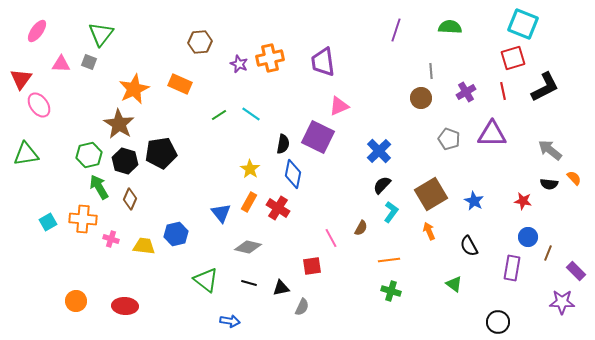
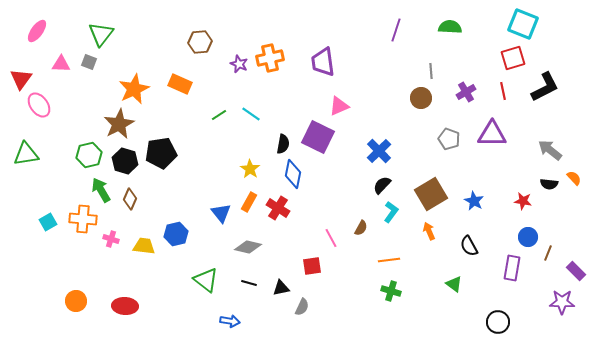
brown star at (119, 124): rotated 12 degrees clockwise
green arrow at (99, 187): moved 2 px right, 3 px down
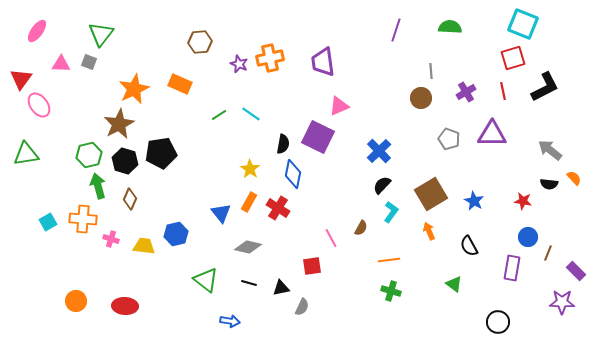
green arrow at (101, 190): moved 3 px left, 4 px up; rotated 15 degrees clockwise
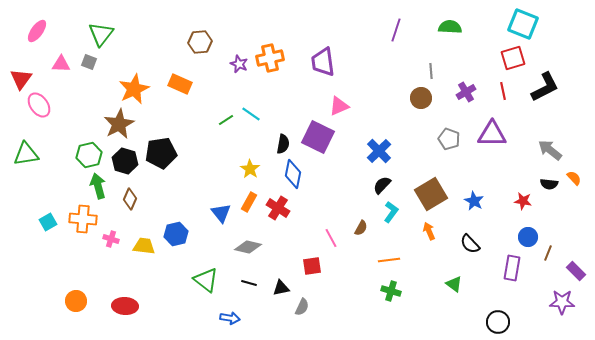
green line at (219, 115): moved 7 px right, 5 px down
black semicircle at (469, 246): moved 1 px right, 2 px up; rotated 15 degrees counterclockwise
blue arrow at (230, 321): moved 3 px up
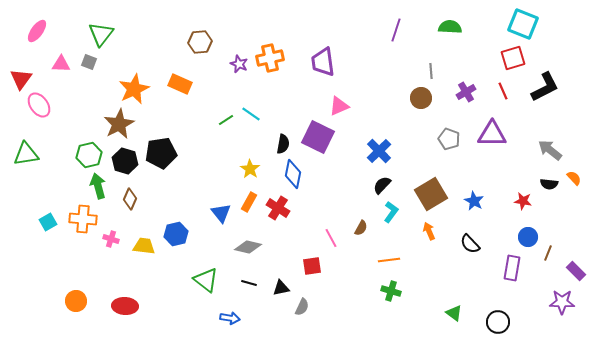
red line at (503, 91): rotated 12 degrees counterclockwise
green triangle at (454, 284): moved 29 px down
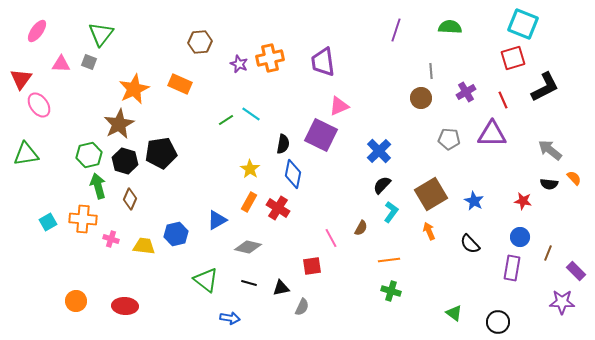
red line at (503, 91): moved 9 px down
purple square at (318, 137): moved 3 px right, 2 px up
gray pentagon at (449, 139): rotated 15 degrees counterclockwise
blue triangle at (221, 213): moved 4 px left, 7 px down; rotated 40 degrees clockwise
blue circle at (528, 237): moved 8 px left
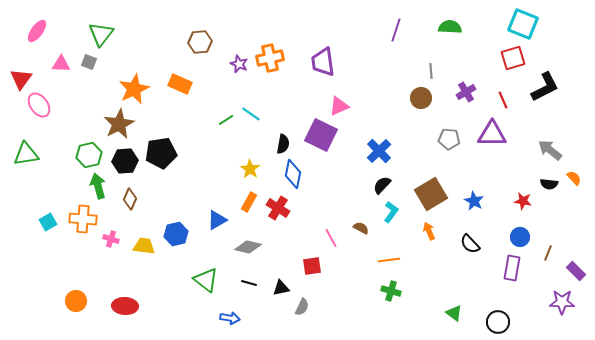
black hexagon at (125, 161): rotated 20 degrees counterclockwise
brown semicircle at (361, 228): rotated 91 degrees counterclockwise
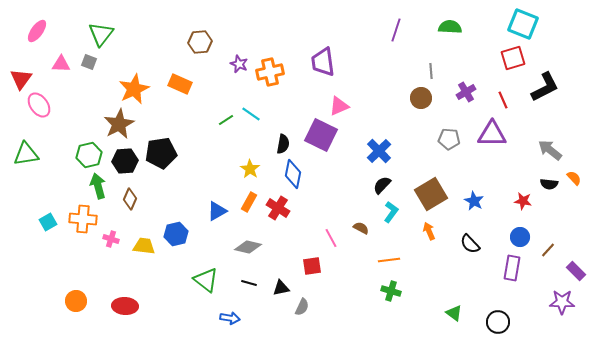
orange cross at (270, 58): moved 14 px down
blue triangle at (217, 220): moved 9 px up
brown line at (548, 253): moved 3 px up; rotated 21 degrees clockwise
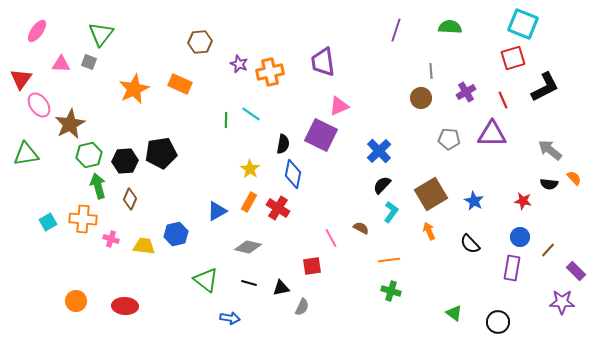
green line at (226, 120): rotated 56 degrees counterclockwise
brown star at (119, 124): moved 49 px left
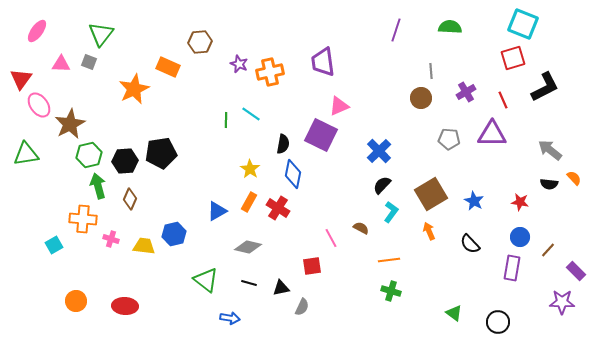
orange rectangle at (180, 84): moved 12 px left, 17 px up
red star at (523, 201): moved 3 px left, 1 px down
cyan square at (48, 222): moved 6 px right, 23 px down
blue hexagon at (176, 234): moved 2 px left
